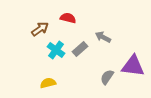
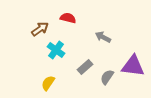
gray rectangle: moved 5 px right, 18 px down
yellow semicircle: rotated 42 degrees counterclockwise
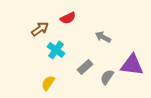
red semicircle: rotated 140 degrees clockwise
purple triangle: moved 1 px left, 1 px up
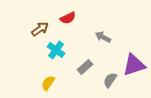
purple triangle: moved 2 px right; rotated 25 degrees counterclockwise
gray semicircle: moved 3 px right, 3 px down
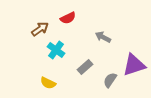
yellow semicircle: rotated 98 degrees counterclockwise
